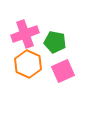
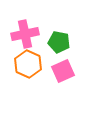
pink cross: rotated 8 degrees clockwise
green pentagon: moved 4 px right
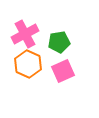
pink cross: rotated 16 degrees counterclockwise
green pentagon: rotated 20 degrees counterclockwise
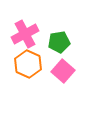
pink square: rotated 25 degrees counterclockwise
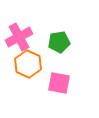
pink cross: moved 6 px left, 3 px down
pink square: moved 4 px left, 12 px down; rotated 30 degrees counterclockwise
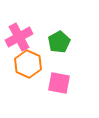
green pentagon: rotated 20 degrees counterclockwise
